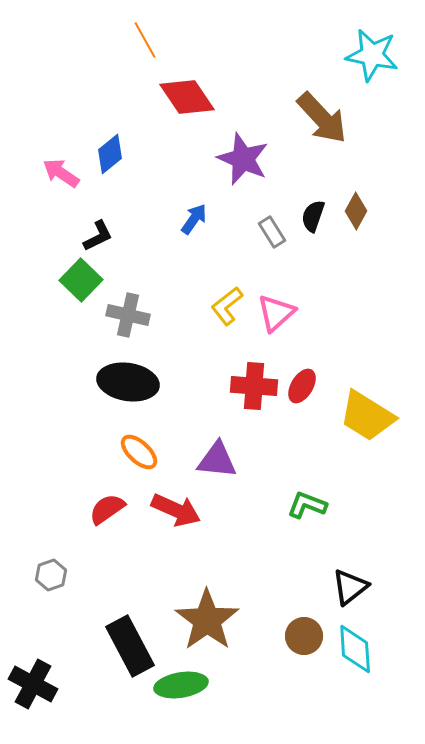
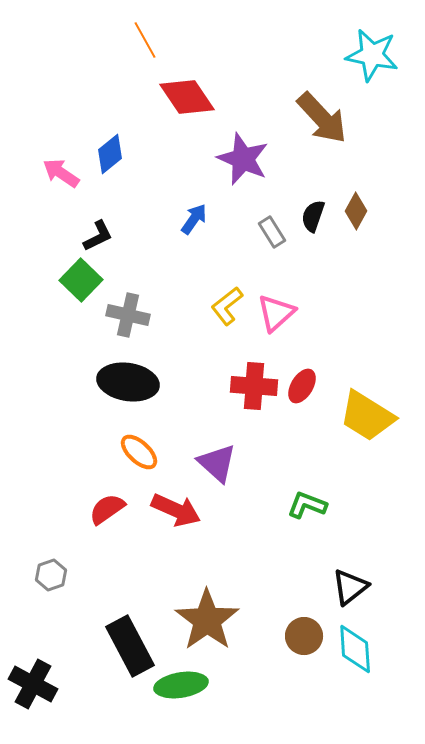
purple triangle: moved 3 px down; rotated 36 degrees clockwise
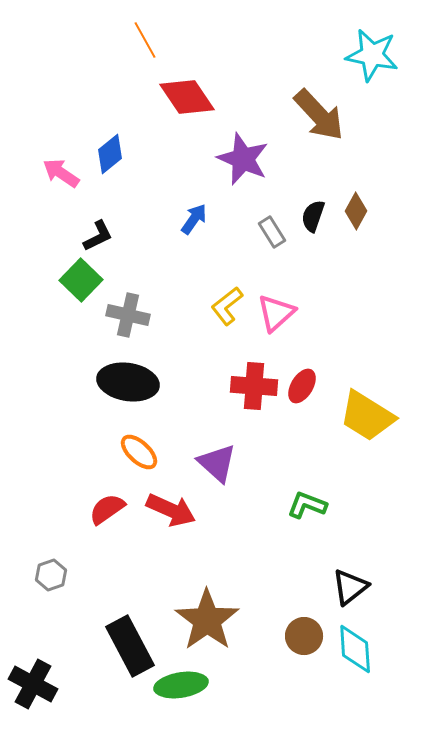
brown arrow: moved 3 px left, 3 px up
red arrow: moved 5 px left
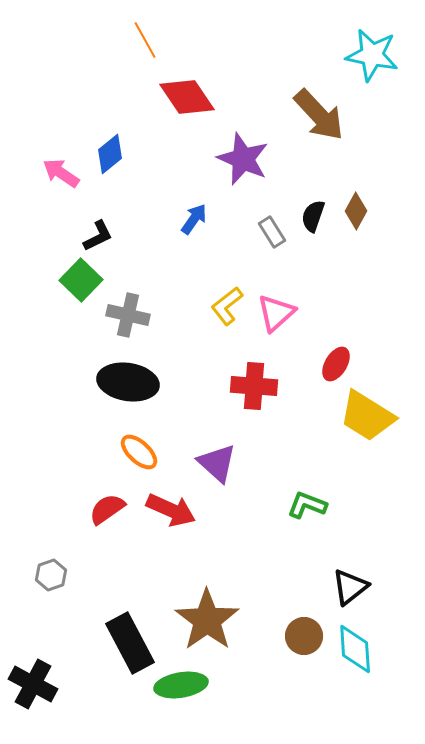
red ellipse: moved 34 px right, 22 px up
black rectangle: moved 3 px up
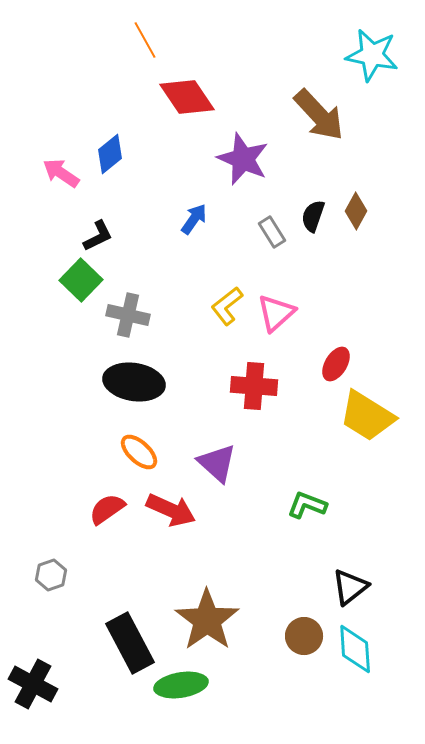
black ellipse: moved 6 px right
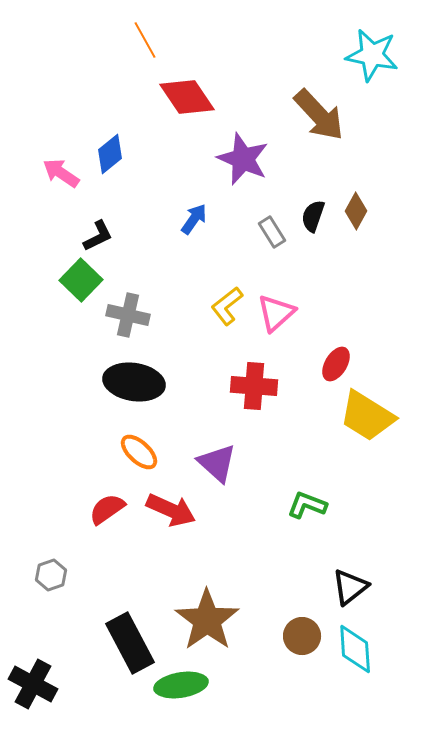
brown circle: moved 2 px left
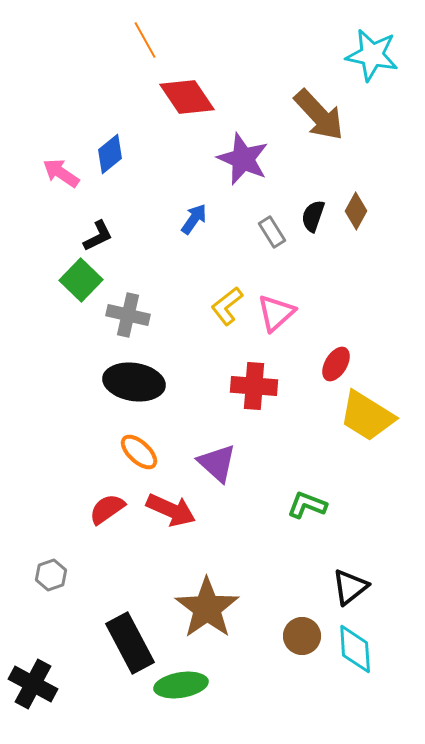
brown star: moved 12 px up
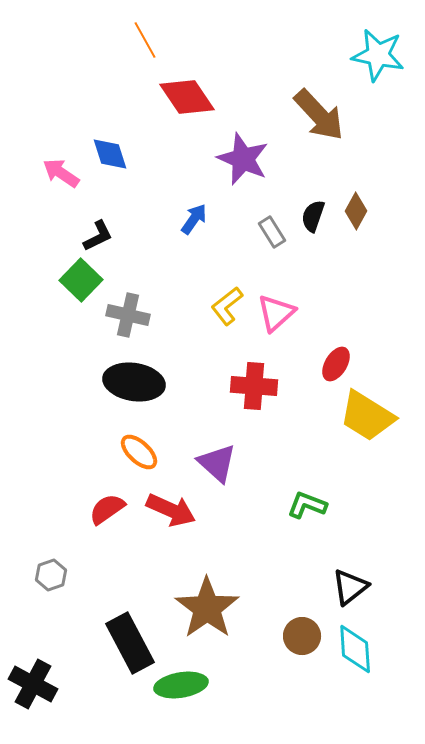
cyan star: moved 6 px right
blue diamond: rotated 69 degrees counterclockwise
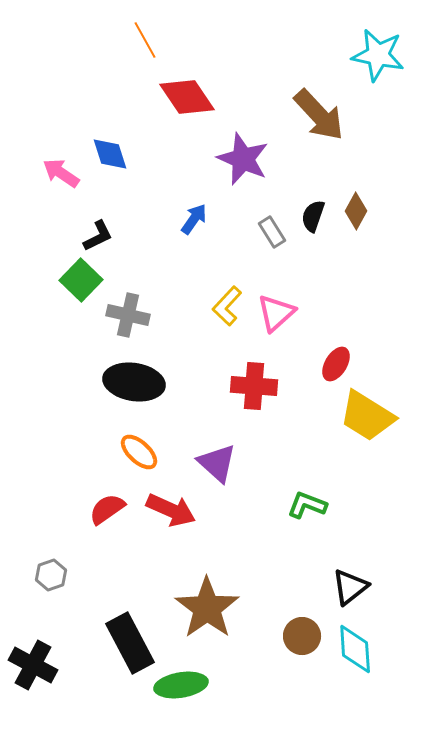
yellow L-shape: rotated 9 degrees counterclockwise
black cross: moved 19 px up
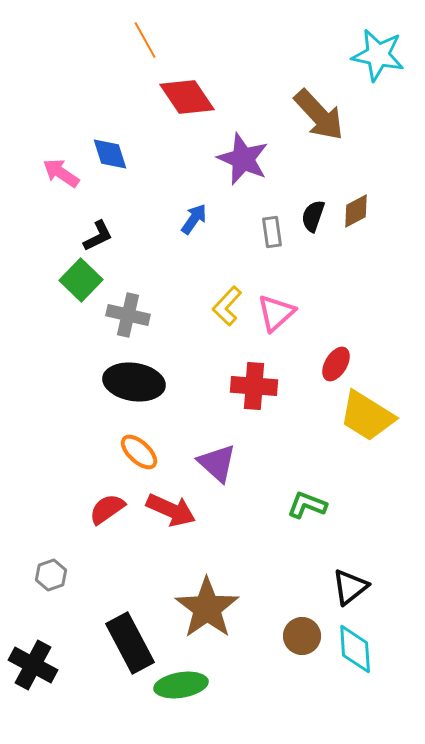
brown diamond: rotated 33 degrees clockwise
gray rectangle: rotated 24 degrees clockwise
